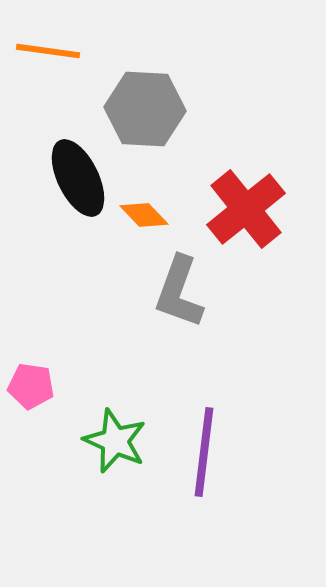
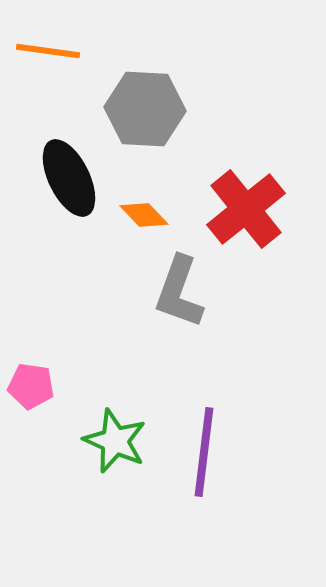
black ellipse: moved 9 px left
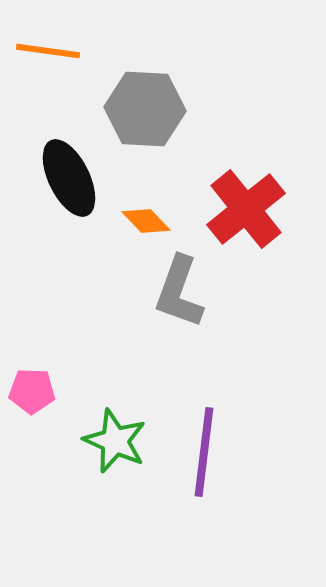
orange diamond: moved 2 px right, 6 px down
pink pentagon: moved 1 px right, 5 px down; rotated 6 degrees counterclockwise
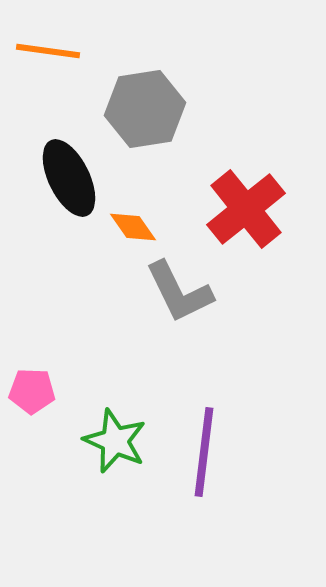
gray hexagon: rotated 12 degrees counterclockwise
orange diamond: moved 13 px left, 6 px down; rotated 9 degrees clockwise
gray L-shape: rotated 46 degrees counterclockwise
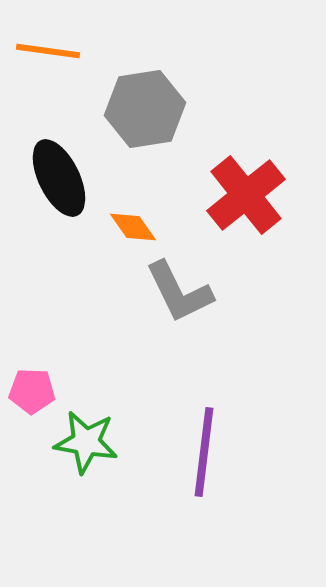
black ellipse: moved 10 px left
red cross: moved 14 px up
green star: moved 29 px left, 1 px down; rotated 14 degrees counterclockwise
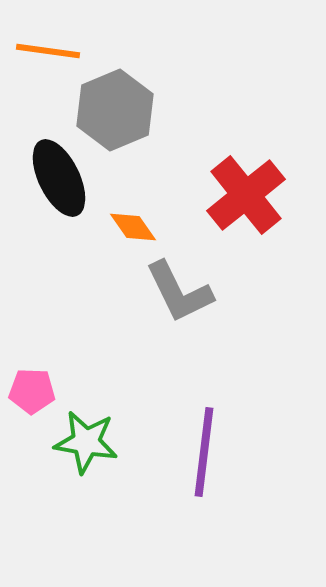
gray hexagon: moved 30 px left, 1 px down; rotated 14 degrees counterclockwise
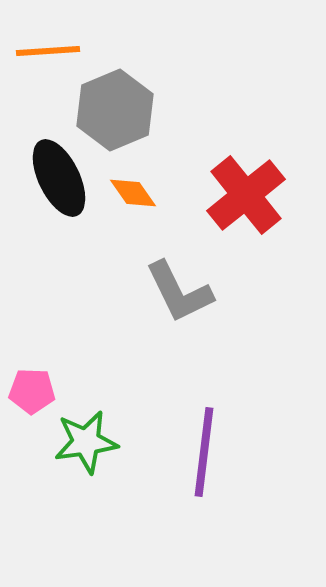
orange line: rotated 12 degrees counterclockwise
orange diamond: moved 34 px up
green star: rotated 18 degrees counterclockwise
